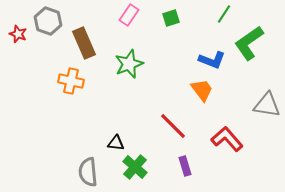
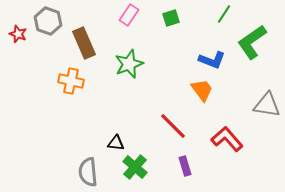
green L-shape: moved 3 px right, 1 px up
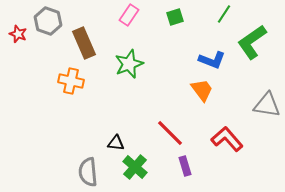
green square: moved 4 px right, 1 px up
red line: moved 3 px left, 7 px down
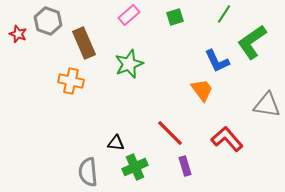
pink rectangle: rotated 15 degrees clockwise
blue L-shape: moved 5 px right, 1 px down; rotated 44 degrees clockwise
green cross: rotated 25 degrees clockwise
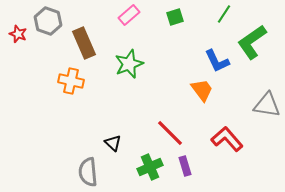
black triangle: moved 3 px left; rotated 36 degrees clockwise
green cross: moved 15 px right
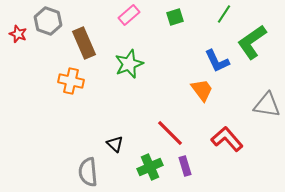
black triangle: moved 2 px right, 1 px down
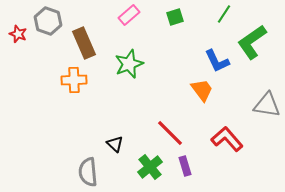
orange cross: moved 3 px right, 1 px up; rotated 15 degrees counterclockwise
green cross: rotated 15 degrees counterclockwise
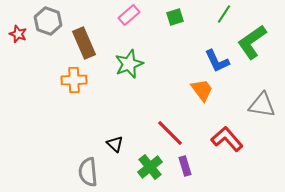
gray triangle: moved 5 px left
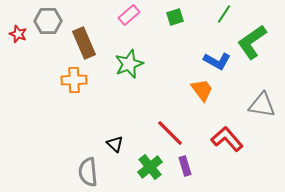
gray hexagon: rotated 20 degrees counterclockwise
blue L-shape: rotated 36 degrees counterclockwise
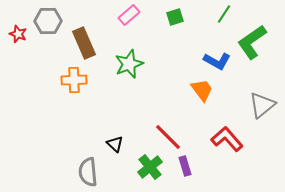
gray triangle: rotated 48 degrees counterclockwise
red line: moved 2 px left, 4 px down
